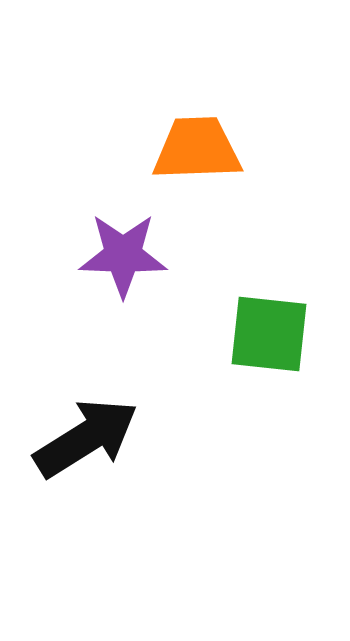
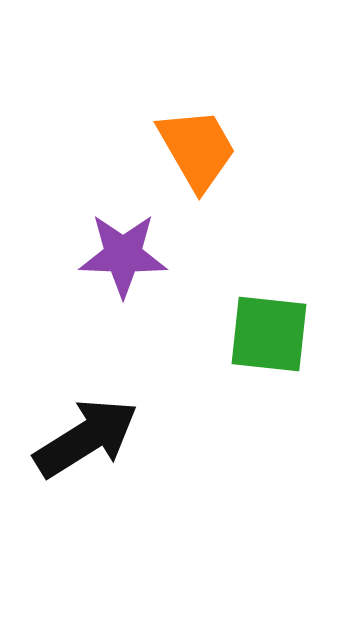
orange trapezoid: rotated 62 degrees clockwise
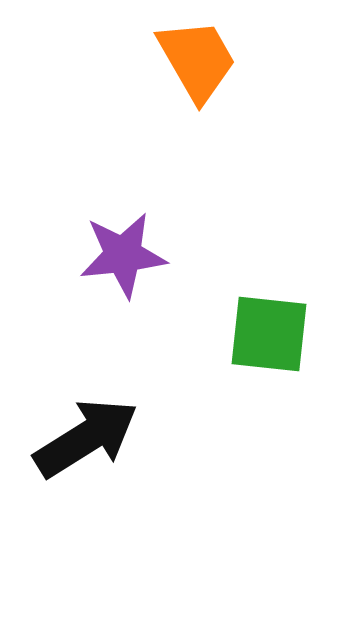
orange trapezoid: moved 89 px up
purple star: rotated 8 degrees counterclockwise
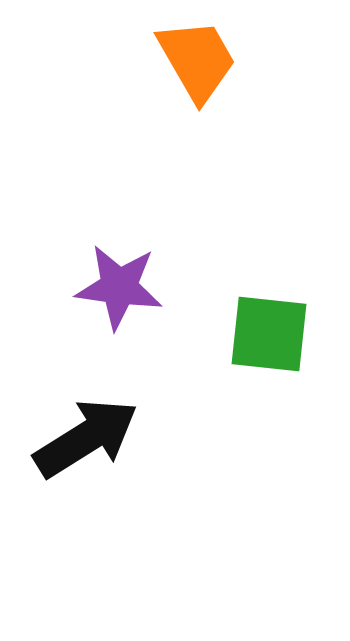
purple star: moved 4 px left, 32 px down; rotated 14 degrees clockwise
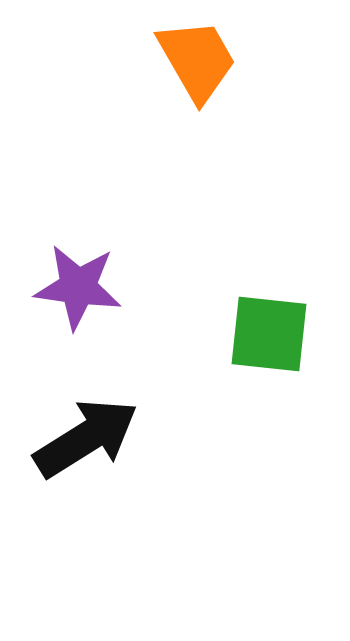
purple star: moved 41 px left
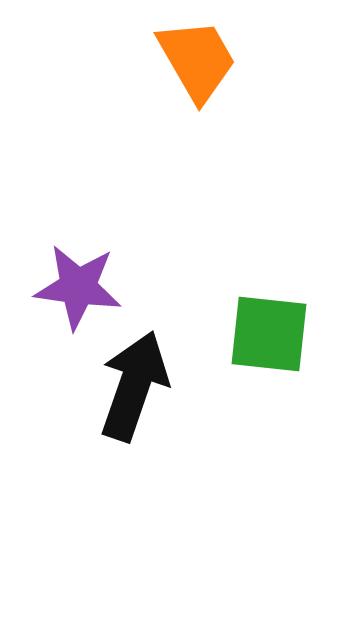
black arrow: moved 48 px right, 52 px up; rotated 39 degrees counterclockwise
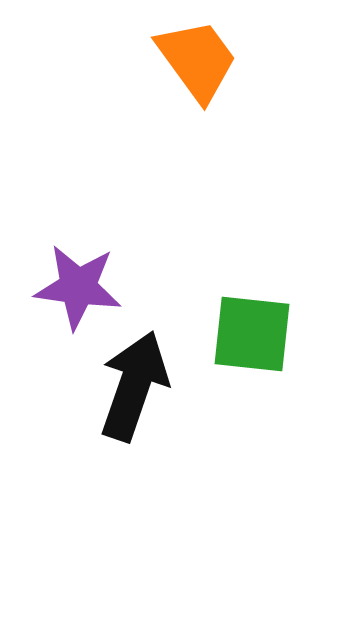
orange trapezoid: rotated 6 degrees counterclockwise
green square: moved 17 px left
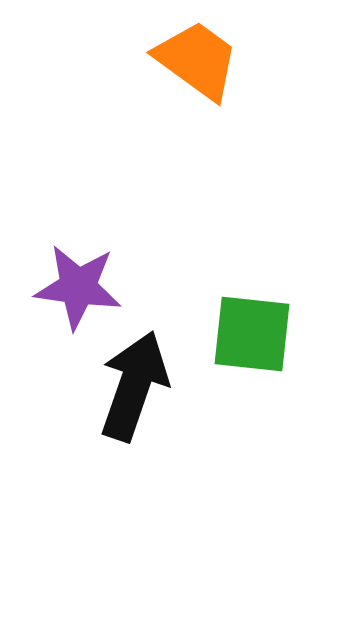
orange trapezoid: rotated 18 degrees counterclockwise
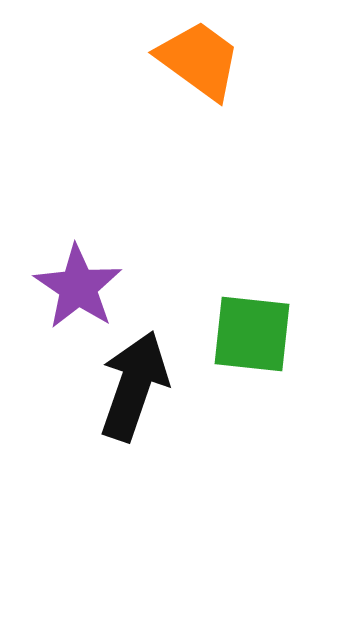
orange trapezoid: moved 2 px right
purple star: rotated 26 degrees clockwise
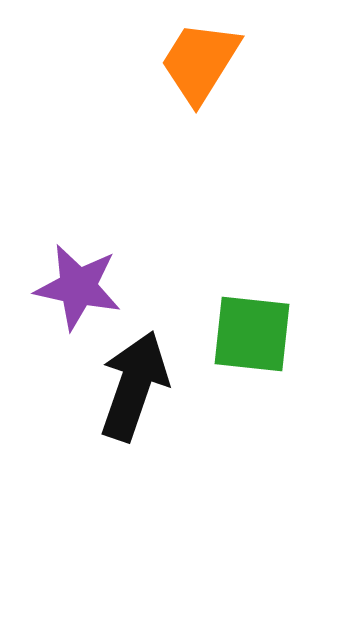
orange trapezoid: moved 1 px right, 2 px down; rotated 94 degrees counterclockwise
purple star: rotated 22 degrees counterclockwise
